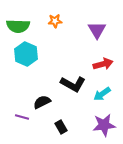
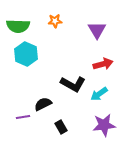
cyan arrow: moved 3 px left
black semicircle: moved 1 px right, 2 px down
purple line: moved 1 px right; rotated 24 degrees counterclockwise
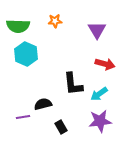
red arrow: moved 2 px right; rotated 30 degrees clockwise
black L-shape: rotated 55 degrees clockwise
black semicircle: rotated 12 degrees clockwise
purple star: moved 4 px left, 4 px up
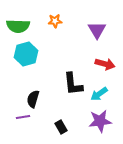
cyan hexagon: rotated 20 degrees clockwise
black semicircle: moved 10 px left, 5 px up; rotated 60 degrees counterclockwise
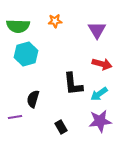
red arrow: moved 3 px left
purple line: moved 8 px left
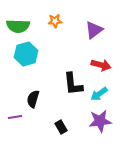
purple triangle: moved 3 px left; rotated 24 degrees clockwise
red arrow: moved 1 px left, 1 px down
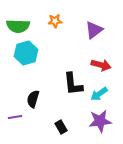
cyan hexagon: moved 1 px up
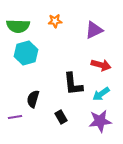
purple triangle: rotated 12 degrees clockwise
cyan arrow: moved 2 px right
black rectangle: moved 10 px up
